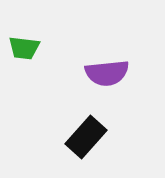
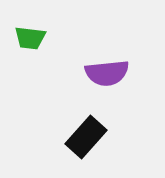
green trapezoid: moved 6 px right, 10 px up
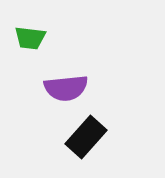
purple semicircle: moved 41 px left, 15 px down
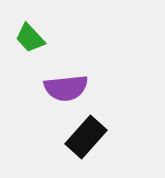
green trapezoid: rotated 40 degrees clockwise
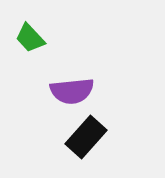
purple semicircle: moved 6 px right, 3 px down
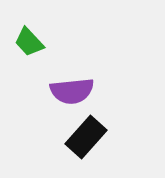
green trapezoid: moved 1 px left, 4 px down
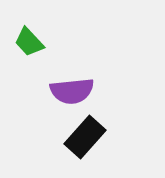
black rectangle: moved 1 px left
